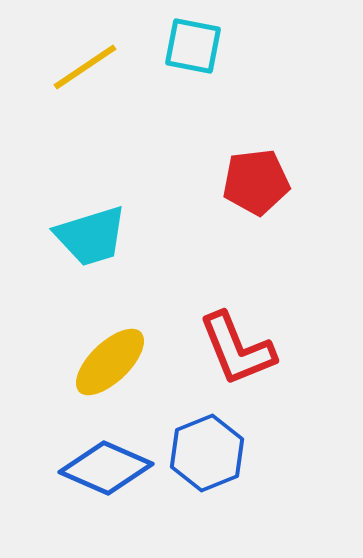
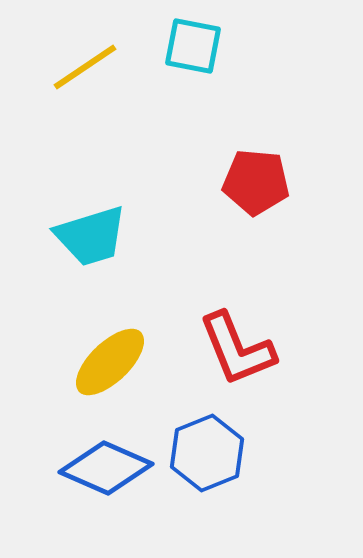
red pentagon: rotated 12 degrees clockwise
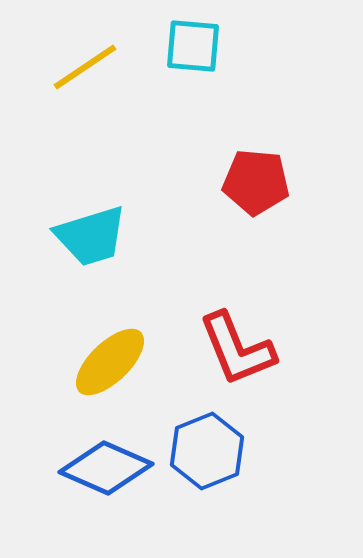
cyan square: rotated 6 degrees counterclockwise
blue hexagon: moved 2 px up
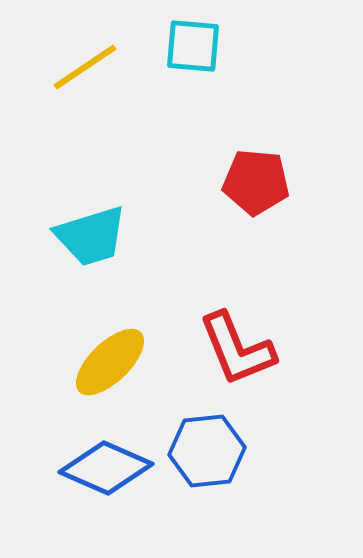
blue hexagon: rotated 16 degrees clockwise
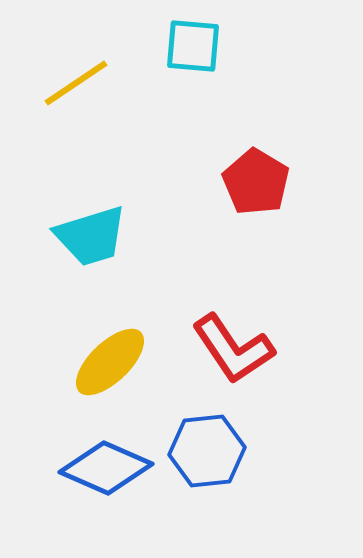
yellow line: moved 9 px left, 16 px down
red pentagon: rotated 26 degrees clockwise
red L-shape: moved 4 px left; rotated 12 degrees counterclockwise
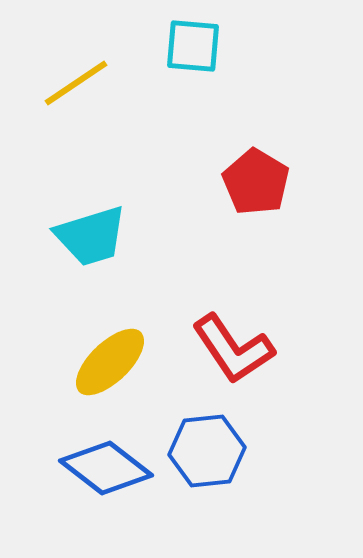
blue diamond: rotated 14 degrees clockwise
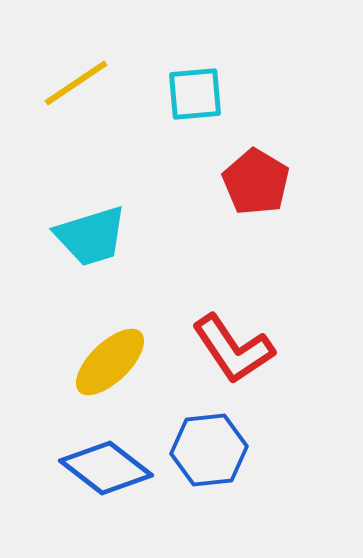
cyan square: moved 2 px right, 48 px down; rotated 10 degrees counterclockwise
blue hexagon: moved 2 px right, 1 px up
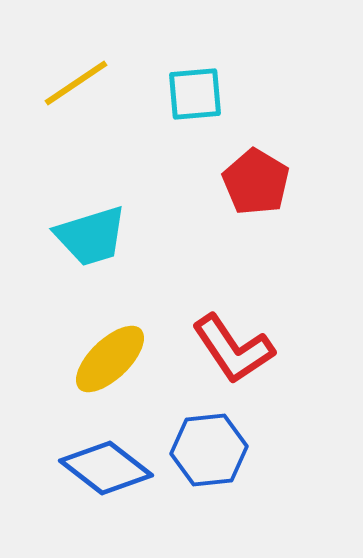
yellow ellipse: moved 3 px up
